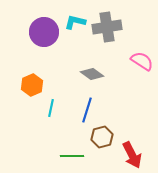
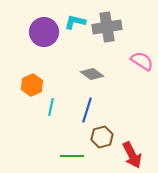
cyan line: moved 1 px up
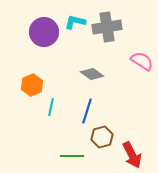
blue line: moved 1 px down
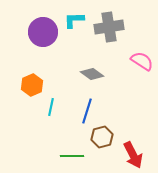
cyan L-shape: moved 1 px left, 2 px up; rotated 15 degrees counterclockwise
gray cross: moved 2 px right
purple circle: moved 1 px left
red arrow: moved 1 px right
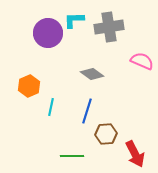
purple circle: moved 5 px right, 1 px down
pink semicircle: rotated 10 degrees counterclockwise
orange hexagon: moved 3 px left, 1 px down
brown hexagon: moved 4 px right, 3 px up; rotated 10 degrees clockwise
red arrow: moved 2 px right, 1 px up
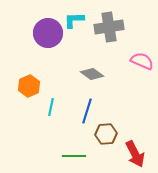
green line: moved 2 px right
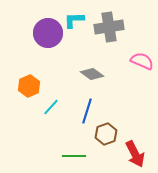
cyan line: rotated 30 degrees clockwise
brown hexagon: rotated 15 degrees counterclockwise
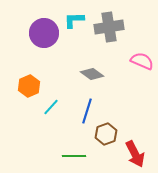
purple circle: moved 4 px left
